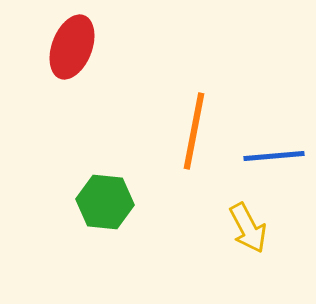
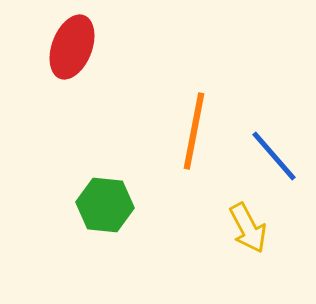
blue line: rotated 54 degrees clockwise
green hexagon: moved 3 px down
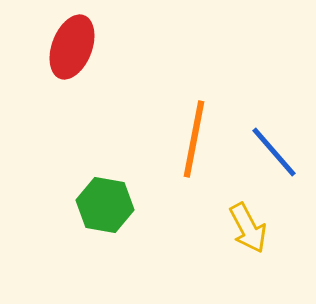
orange line: moved 8 px down
blue line: moved 4 px up
green hexagon: rotated 4 degrees clockwise
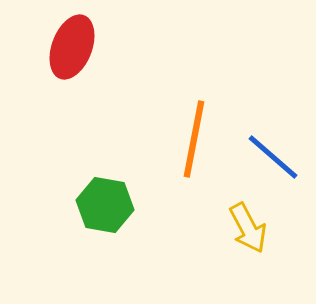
blue line: moved 1 px left, 5 px down; rotated 8 degrees counterclockwise
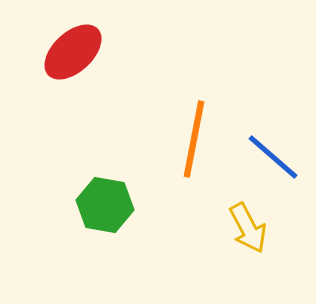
red ellipse: moved 1 px right, 5 px down; rotated 26 degrees clockwise
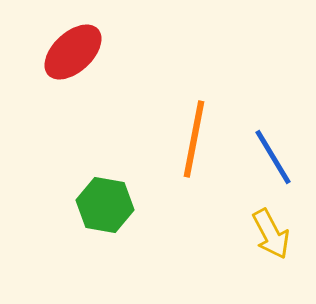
blue line: rotated 18 degrees clockwise
yellow arrow: moved 23 px right, 6 px down
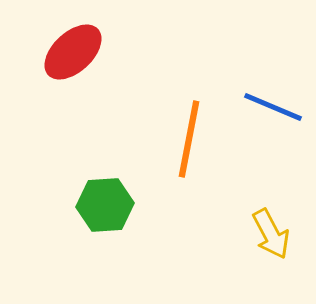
orange line: moved 5 px left
blue line: moved 50 px up; rotated 36 degrees counterclockwise
green hexagon: rotated 14 degrees counterclockwise
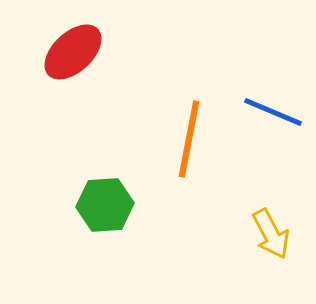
blue line: moved 5 px down
